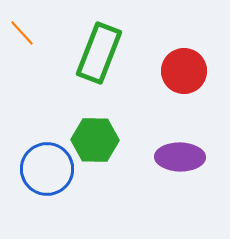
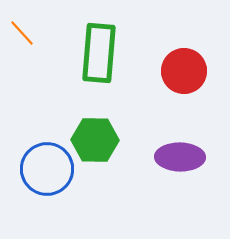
green rectangle: rotated 16 degrees counterclockwise
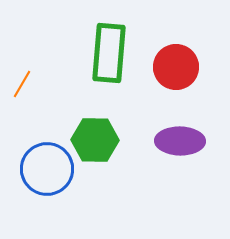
orange line: moved 51 px down; rotated 72 degrees clockwise
green rectangle: moved 10 px right
red circle: moved 8 px left, 4 px up
purple ellipse: moved 16 px up
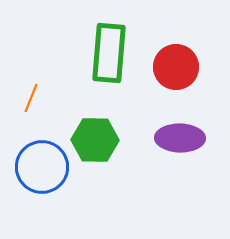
orange line: moved 9 px right, 14 px down; rotated 8 degrees counterclockwise
purple ellipse: moved 3 px up
blue circle: moved 5 px left, 2 px up
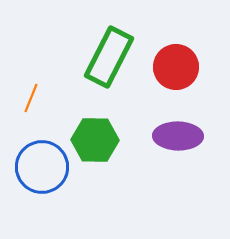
green rectangle: moved 4 px down; rotated 22 degrees clockwise
purple ellipse: moved 2 px left, 2 px up
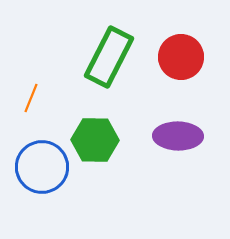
red circle: moved 5 px right, 10 px up
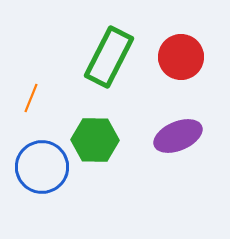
purple ellipse: rotated 24 degrees counterclockwise
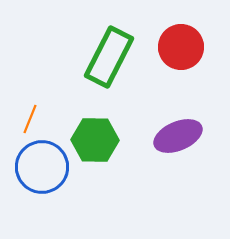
red circle: moved 10 px up
orange line: moved 1 px left, 21 px down
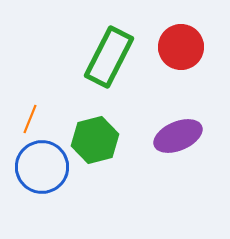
green hexagon: rotated 15 degrees counterclockwise
